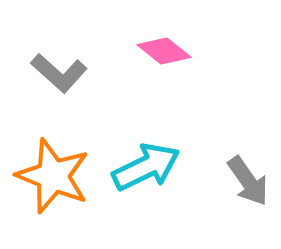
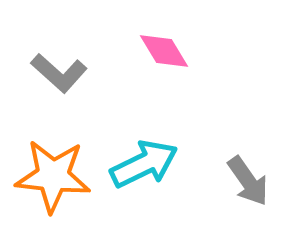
pink diamond: rotated 20 degrees clockwise
cyan arrow: moved 2 px left, 3 px up
orange star: rotated 16 degrees counterclockwise
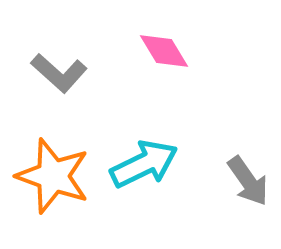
orange star: rotated 14 degrees clockwise
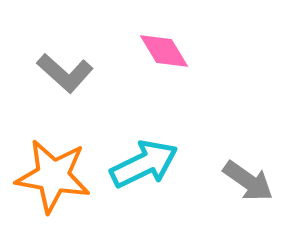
gray L-shape: moved 6 px right
orange star: rotated 10 degrees counterclockwise
gray arrow: rotated 20 degrees counterclockwise
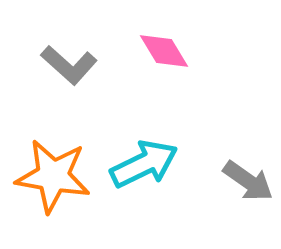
gray L-shape: moved 4 px right, 8 px up
